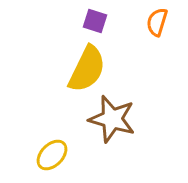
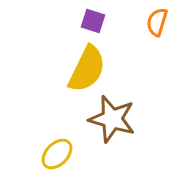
purple square: moved 2 px left
yellow ellipse: moved 5 px right, 1 px up
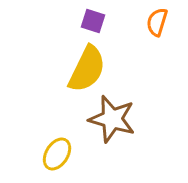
yellow ellipse: rotated 12 degrees counterclockwise
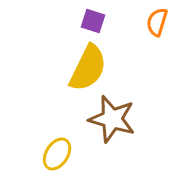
yellow semicircle: moved 1 px right, 1 px up
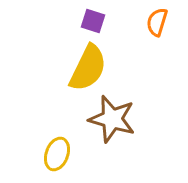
yellow ellipse: rotated 12 degrees counterclockwise
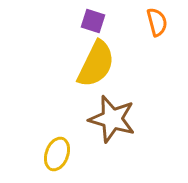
orange semicircle: rotated 148 degrees clockwise
yellow semicircle: moved 8 px right, 4 px up
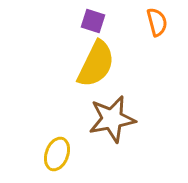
brown star: rotated 27 degrees counterclockwise
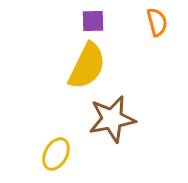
purple square: rotated 20 degrees counterclockwise
yellow semicircle: moved 9 px left, 2 px down
yellow ellipse: moved 1 px left; rotated 8 degrees clockwise
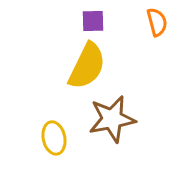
yellow ellipse: moved 2 px left, 16 px up; rotated 40 degrees counterclockwise
